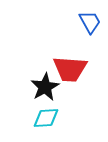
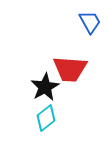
cyan diamond: rotated 36 degrees counterclockwise
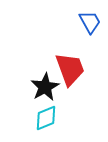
red trapezoid: rotated 114 degrees counterclockwise
cyan diamond: rotated 16 degrees clockwise
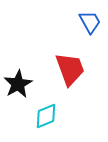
black star: moved 27 px left, 3 px up
cyan diamond: moved 2 px up
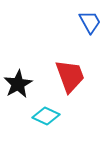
red trapezoid: moved 7 px down
cyan diamond: rotated 48 degrees clockwise
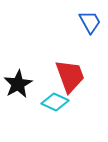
cyan diamond: moved 9 px right, 14 px up
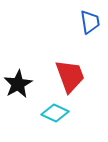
blue trapezoid: rotated 20 degrees clockwise
cyan diamond: moved 11 px down
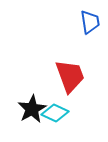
black star: moved 14 px right, 25 px down
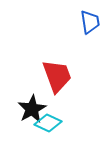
red trapezoid: moved 13 px left
cyan diamond: moved 7 px left, 10 px down
